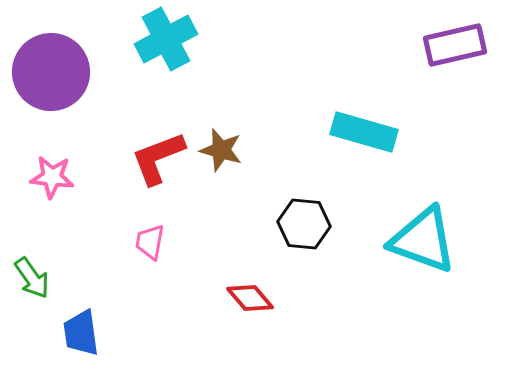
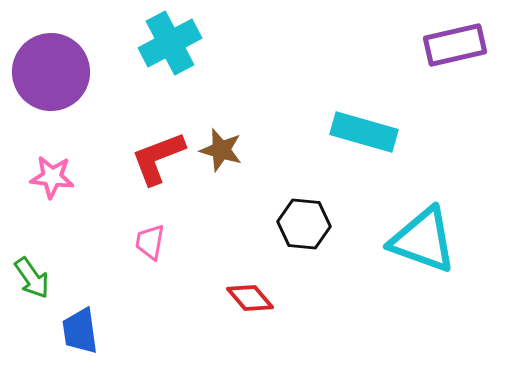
cyan cross: moved 4 px right, 4 px down
blue trapezoid: moved 1 px left, 2 px up
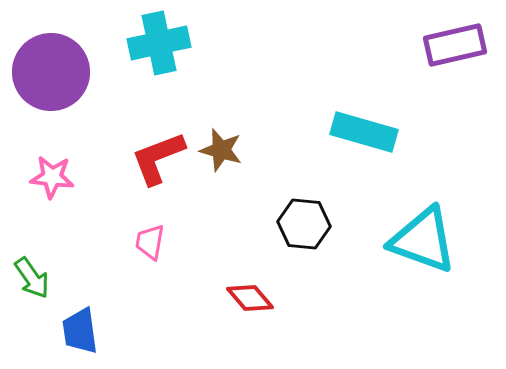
cyan cross: moved 11 px left; rotated 16 degrees clockwise
